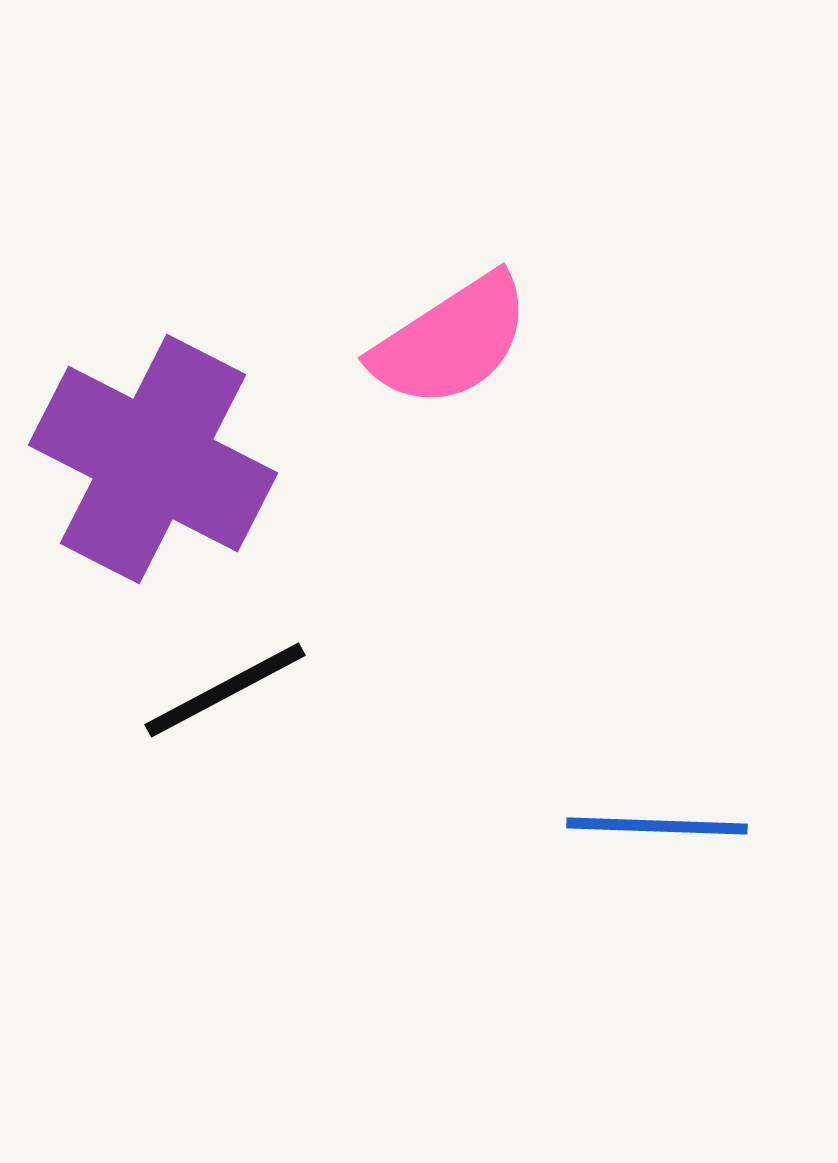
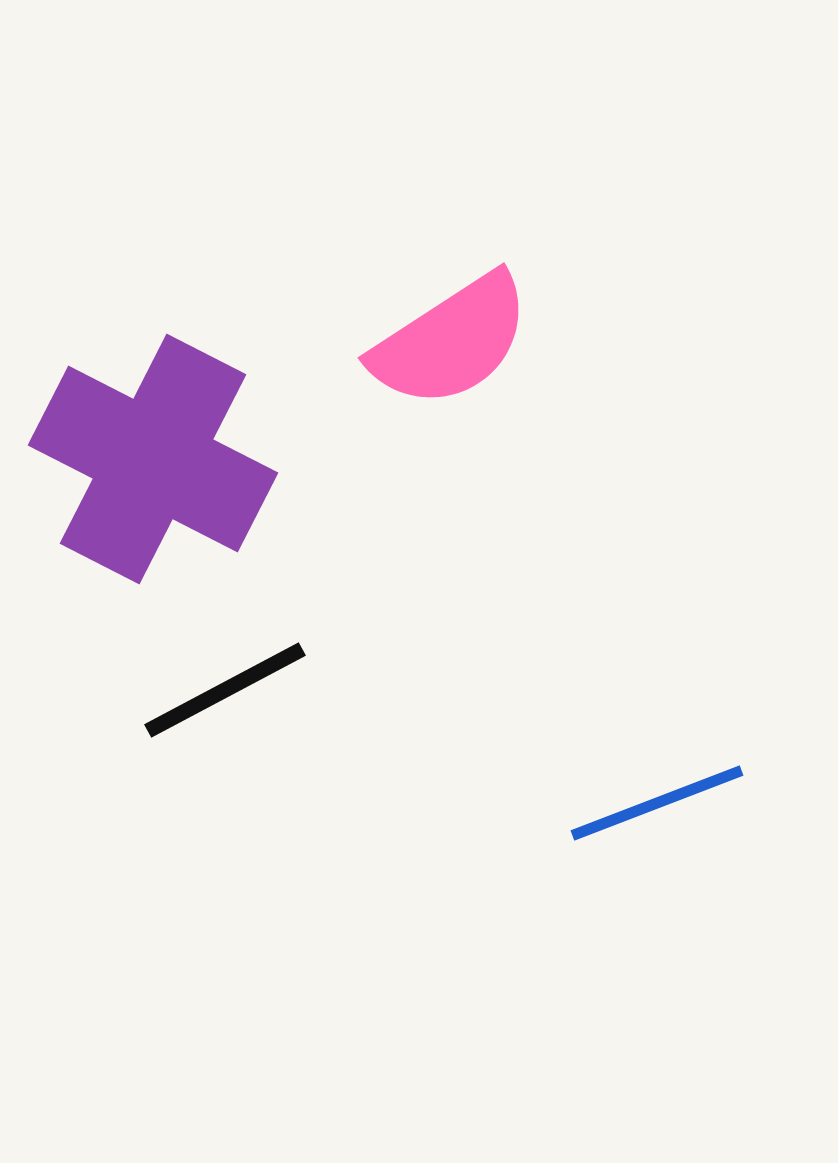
blue line: moved 23 px up; rotated 23 degrees counterclockwise
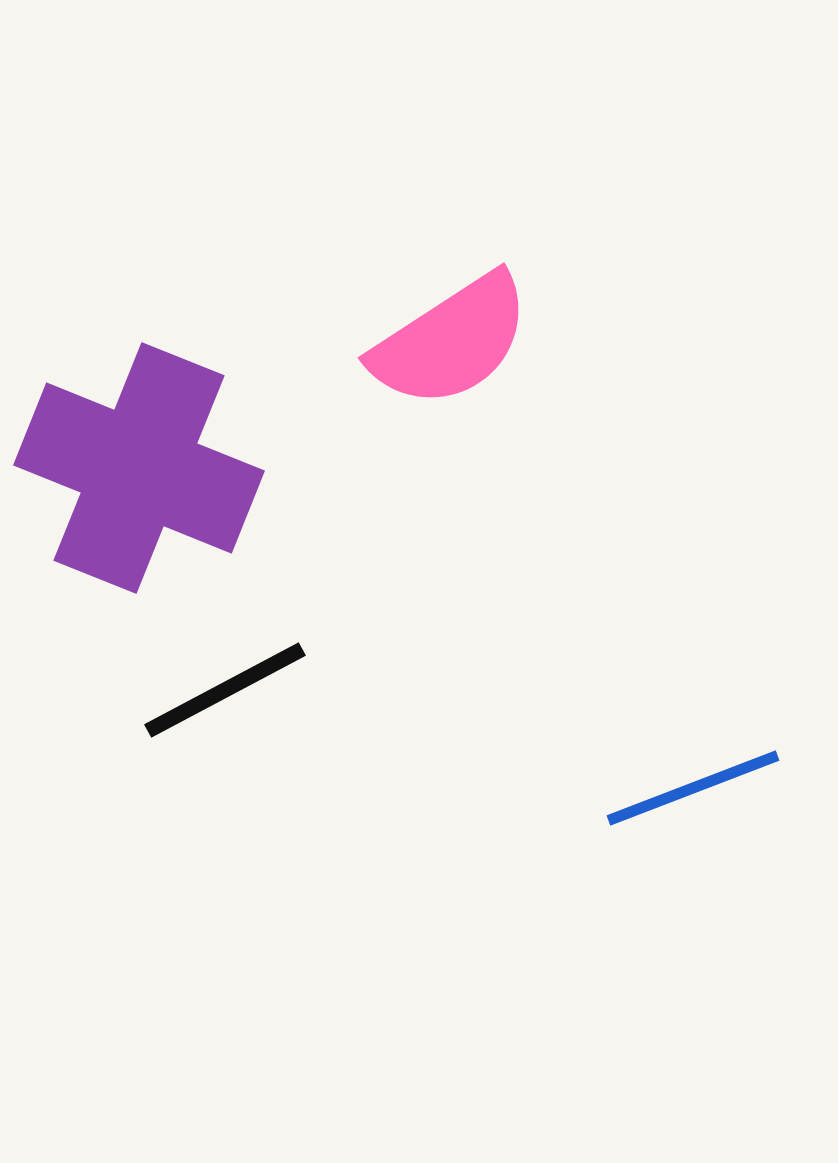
purple cross: moved 14 px left, 9 px down; rotated 5 degrees counterclockwise
blue line: moved 36 px right, 15 px up
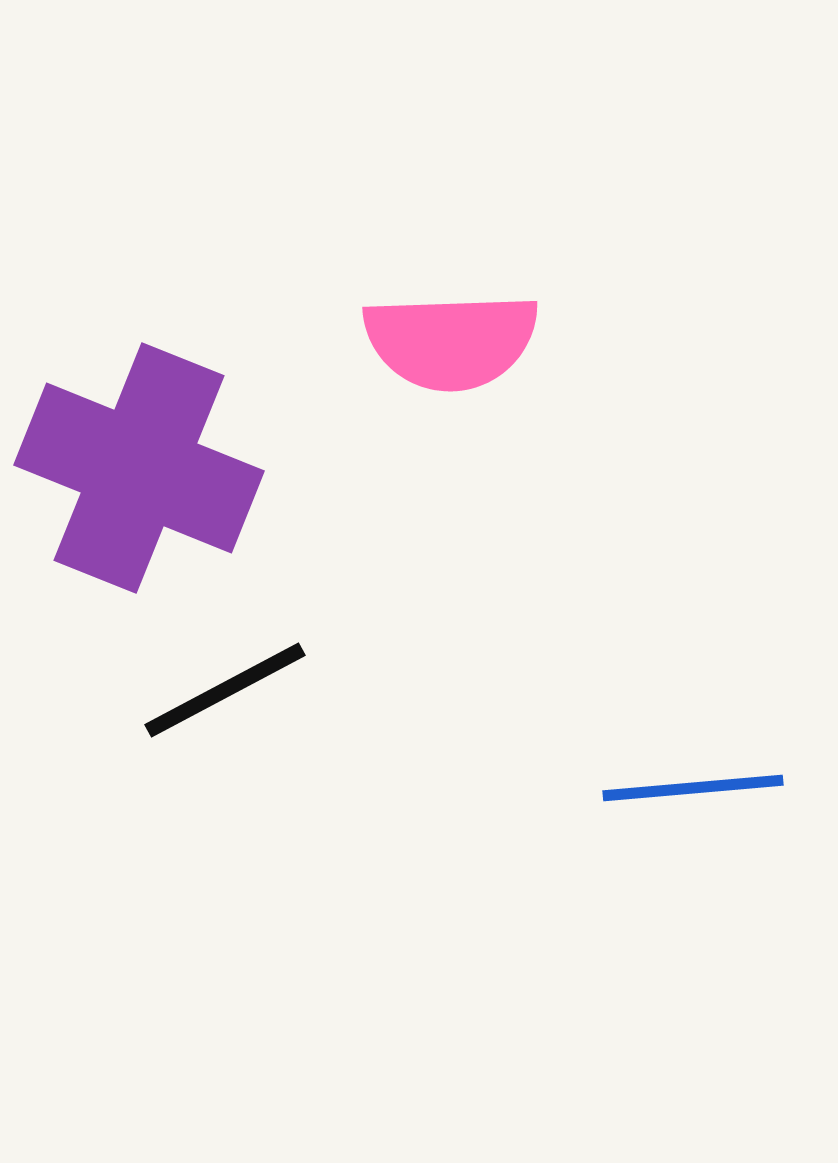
pink semicircle: rotated 31 degrees clockwise
blue line: rotated 16 degrees clockwise
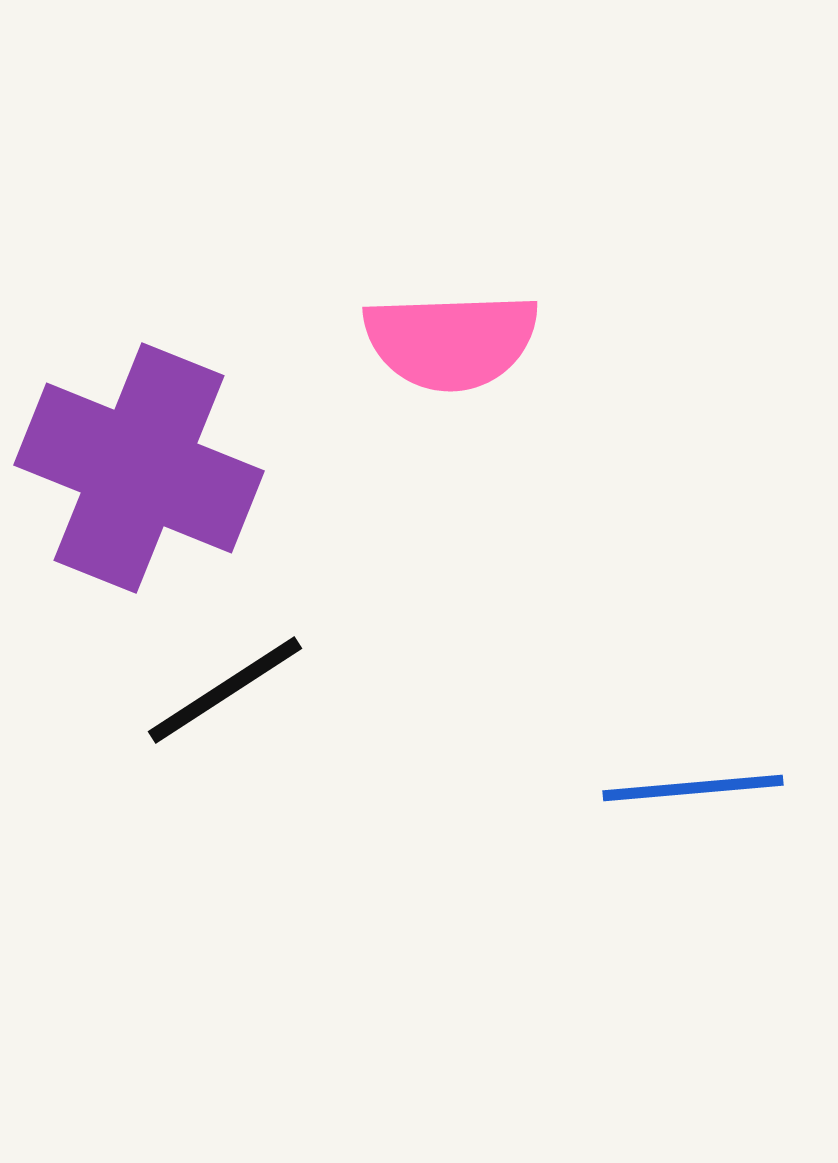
black line: rotated 5 degrees counterclockwise
